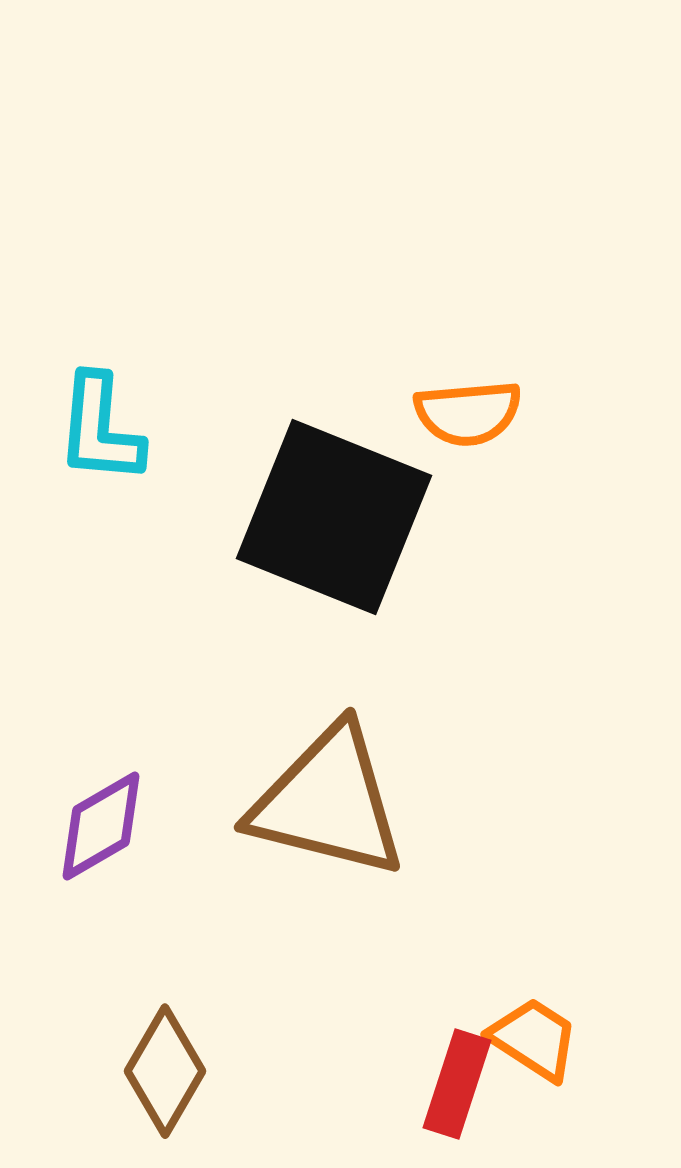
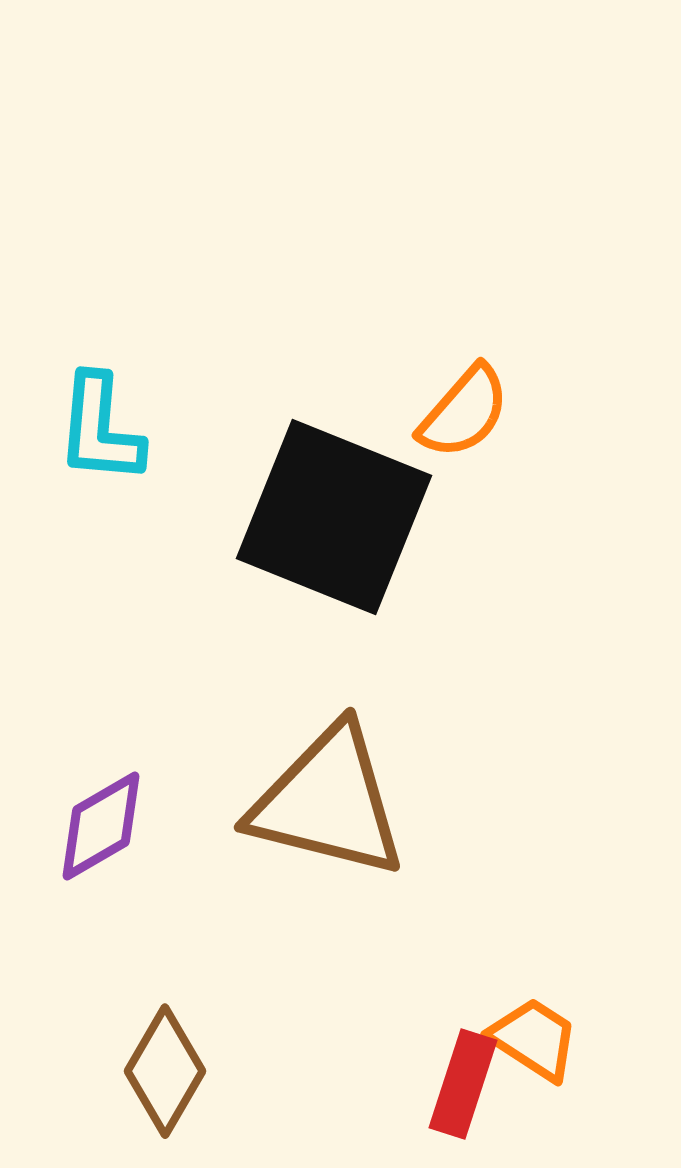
orange semicircle: moved 4 px left, 1 px up; rotated 44 degrees counterclockwise
red rectangle: moved 6 px right
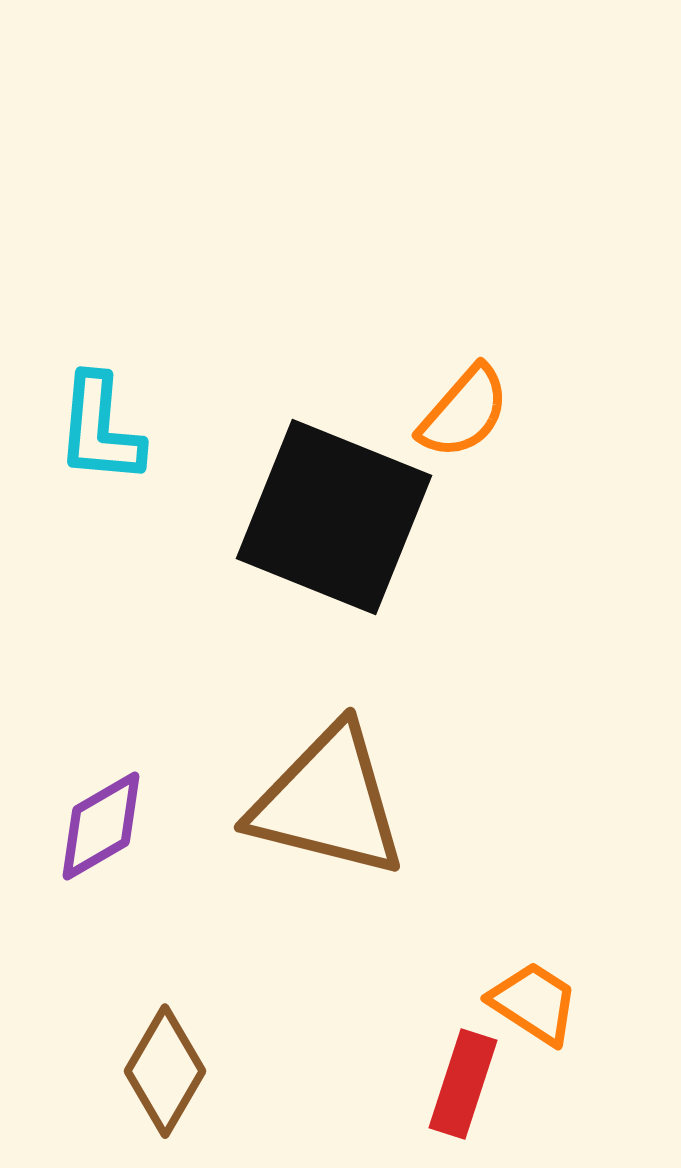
orange trapezoid: moved 36 px up
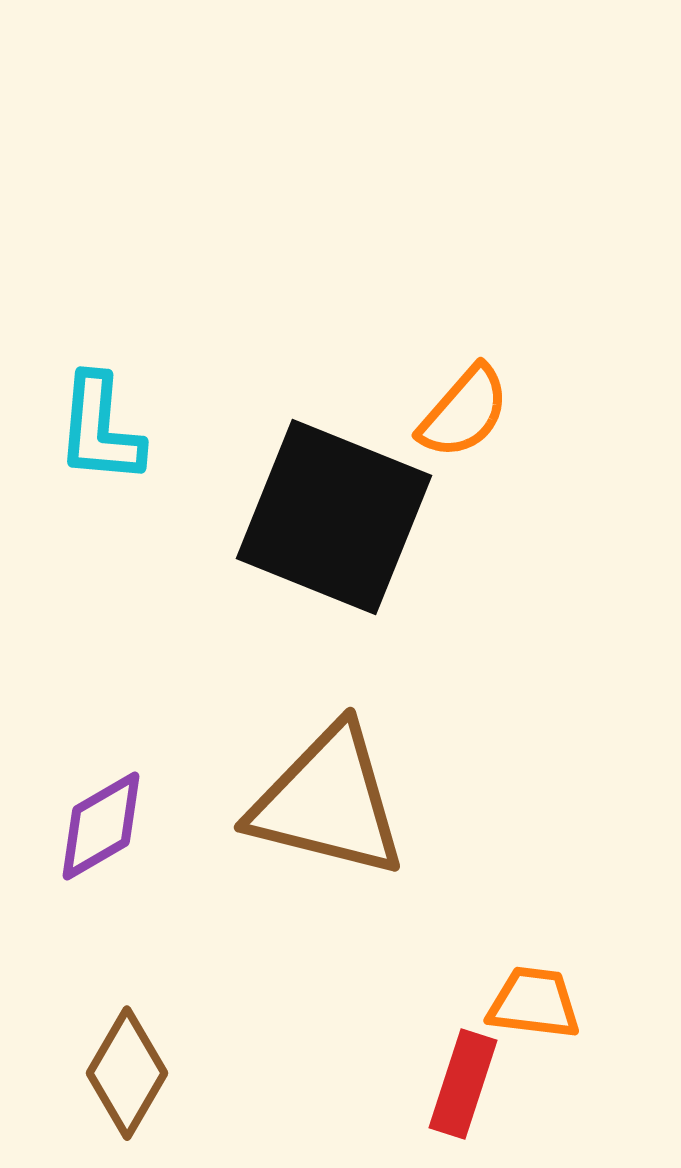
orange trapezoid: rotated 26 degrees counterclockwise
brown diamond: moved 38 px left, 2 px down
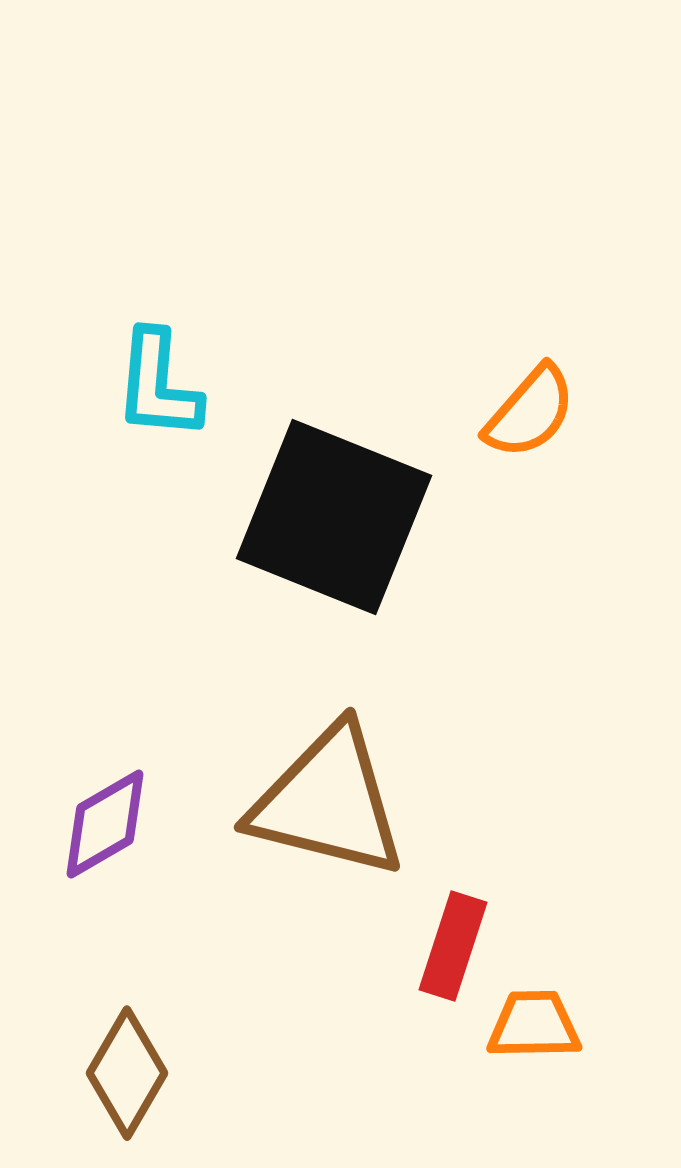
orange semicircle: moved 66 px right
cyan L-shape: moved 58 px right, 44 px up
purple diamond: moved 4 px right, 2 px up
orange trapezoid: moved 22 px down; rotated 8 degrees counterclockwise
red rectangle: moved 10 px left, 138 px up
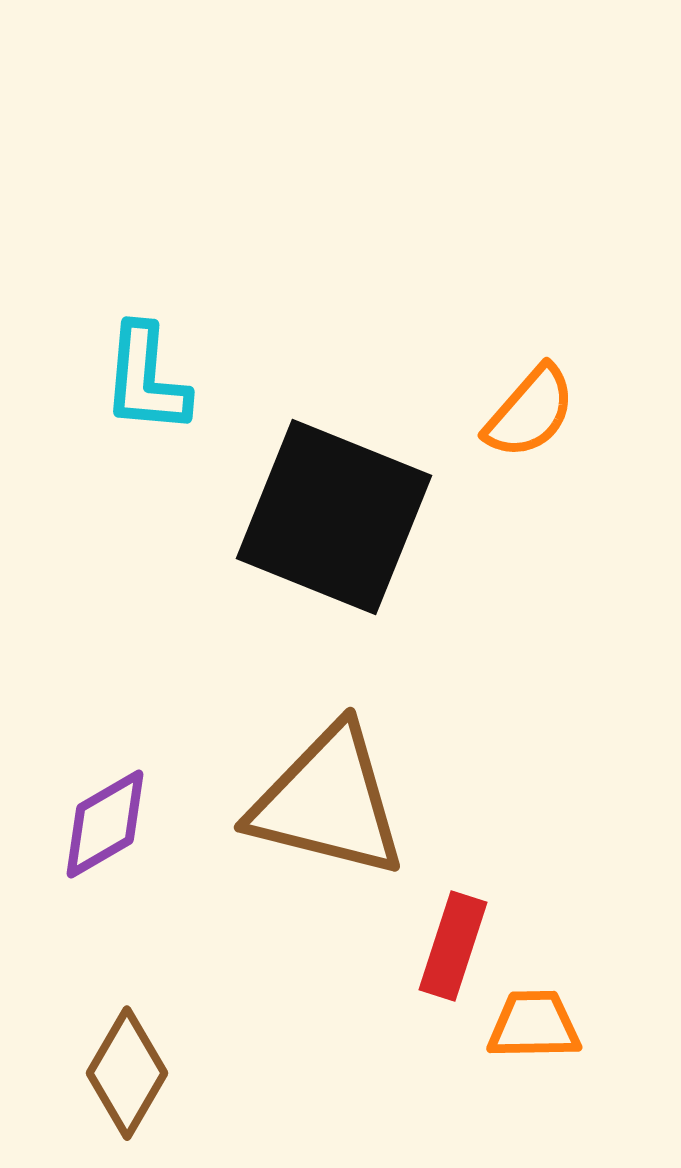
cyan L-shape: moved 12 px left, 6 px up
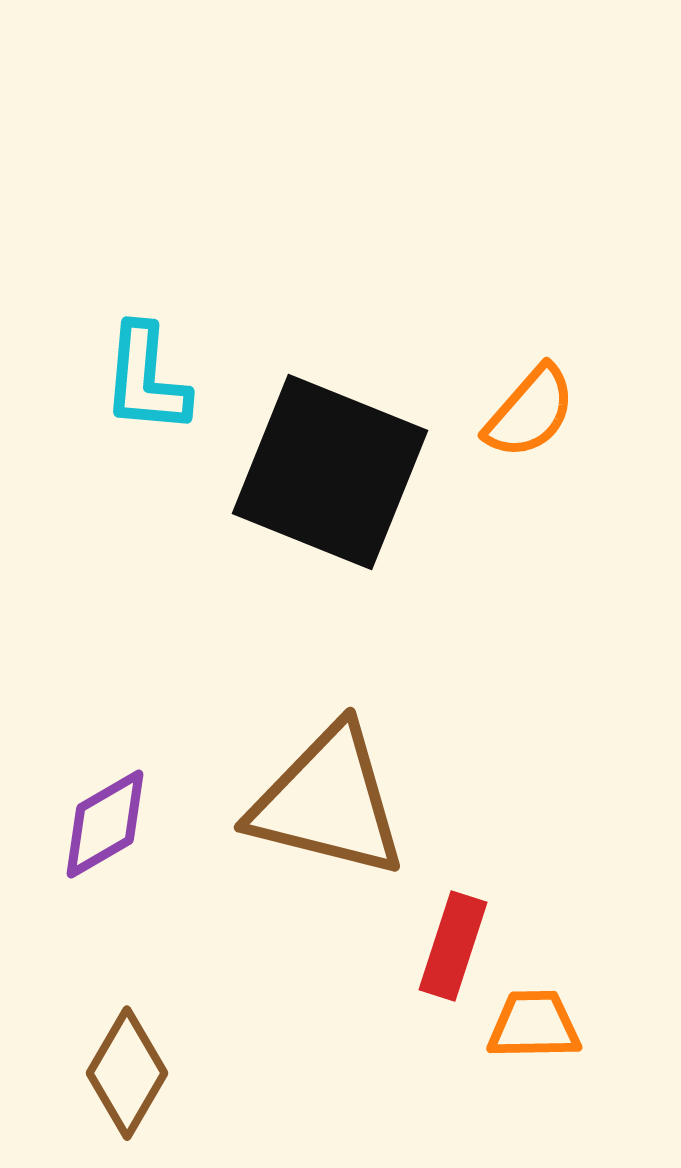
black square: moved 4 px left, 45 px up
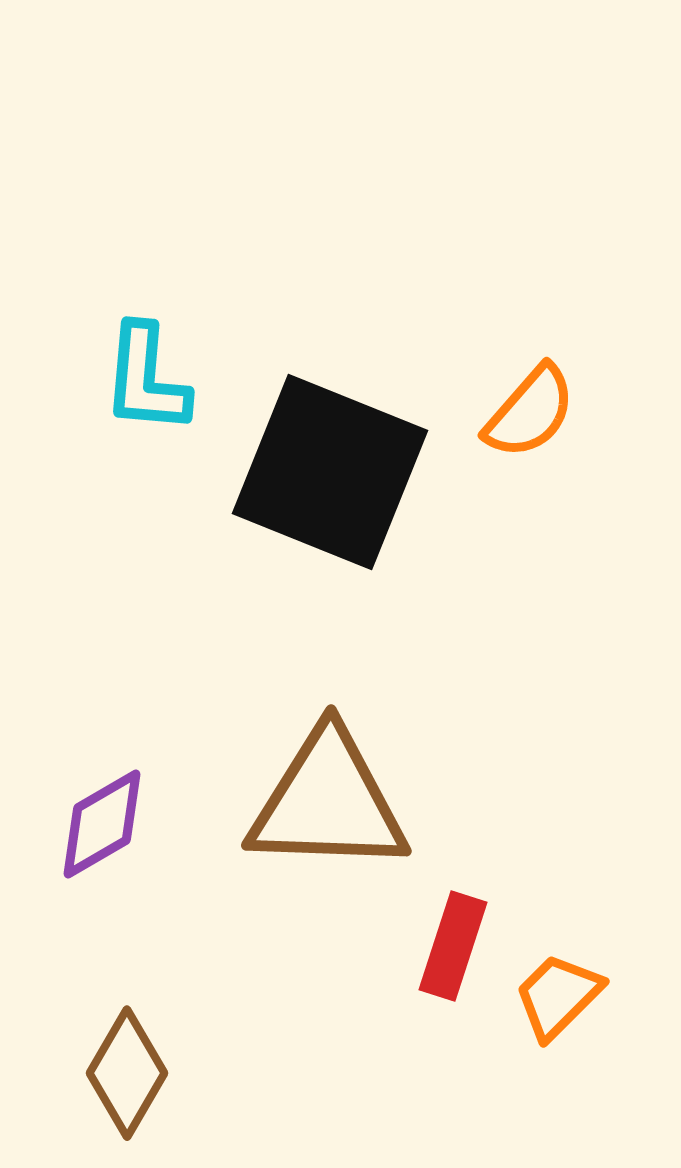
brown triangle: rotated 12 degrees counterclockwise
purple diamond: moved 3 px left
orange trapezoid: moved 24 px right, 29 px up; rotated 44 degrees counterclockwise
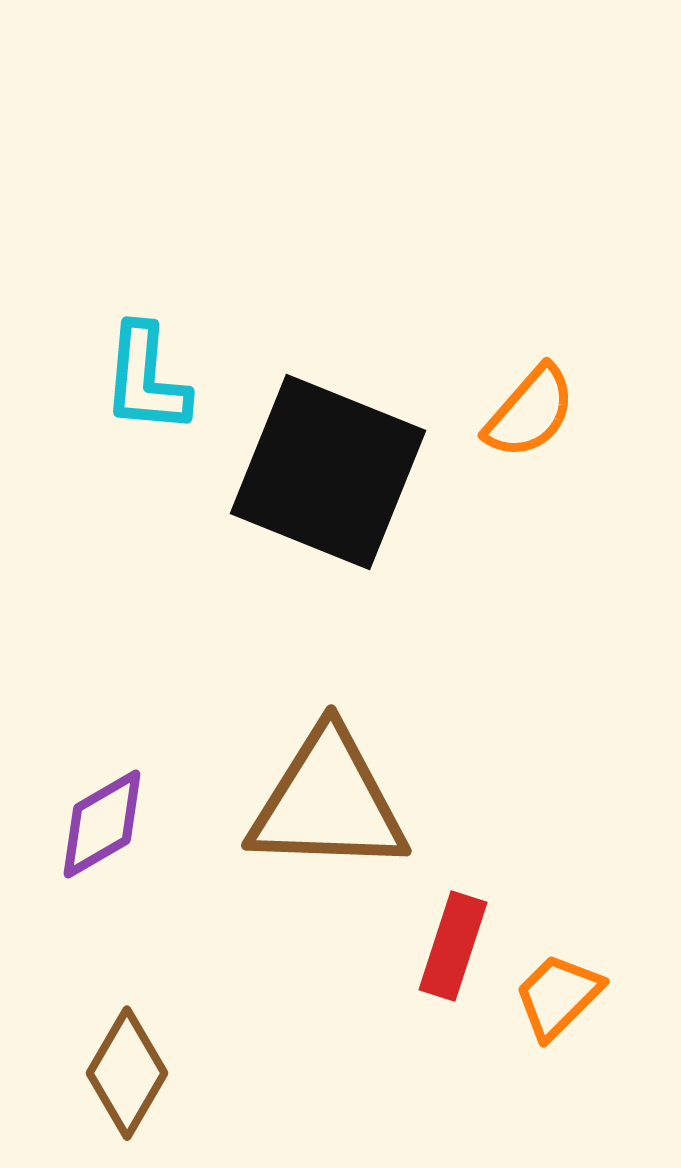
black square: moved 2 px left
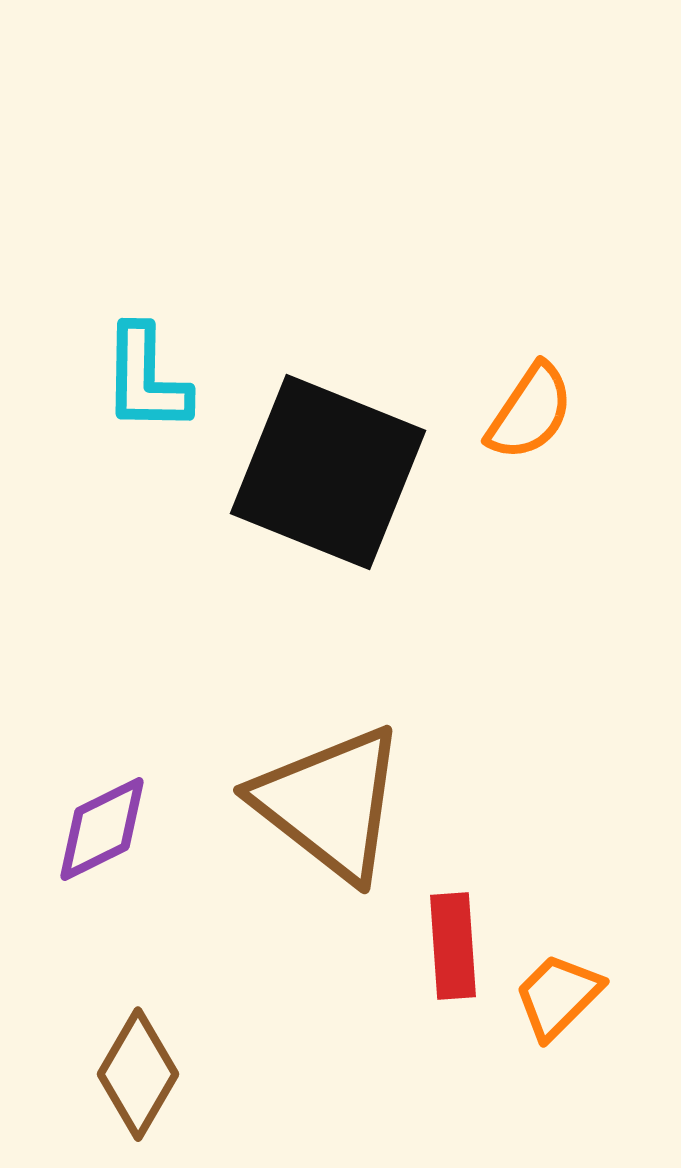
cyan L-shape: rotated 4 degrees counterclockwise
orange semicircle: rotated 7 degrees counterclockwise
brown triangle: moved 2 px right, 1 px down; rotated 36 degrees clockwise
purple diamond: moved 5 px down; rotated 4 degrees clockwise
red rectangle: rotated 22 degrees counterclockwise
brown diamond: moved 11 px right, 1 px down
